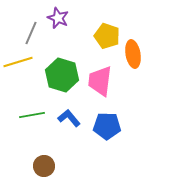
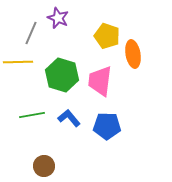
yellow line: rotated 16 degrees clockwise
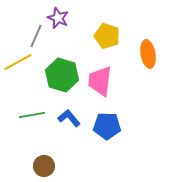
gray line: moved 5 px right, 3 px down
orange ellipse: moved 15 px right
yellow line: rotated 28 degrees counterclockwise
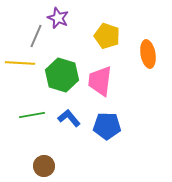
yellow line: moved 2 px right, 1 px down; rotated 32 degrees clockwise
